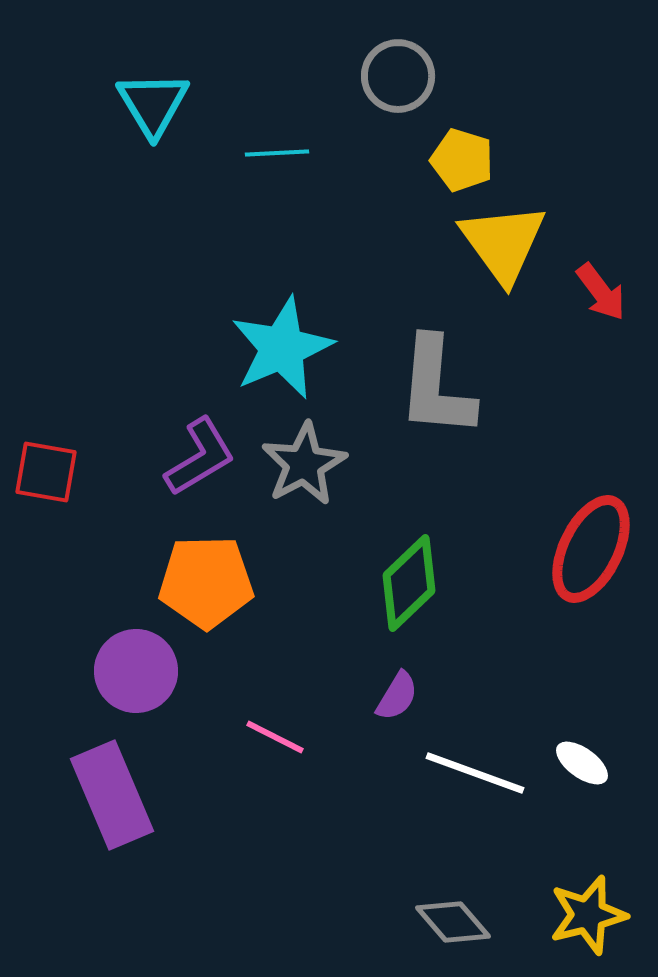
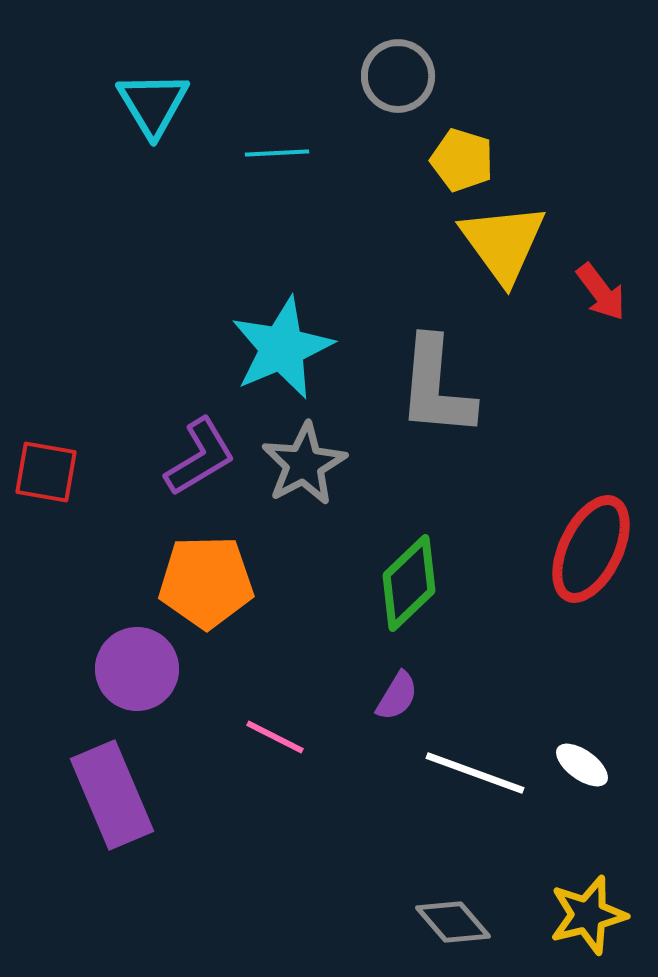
purple circle: moved 1 px right, 2 px up
white ellipse: moved 2 px down
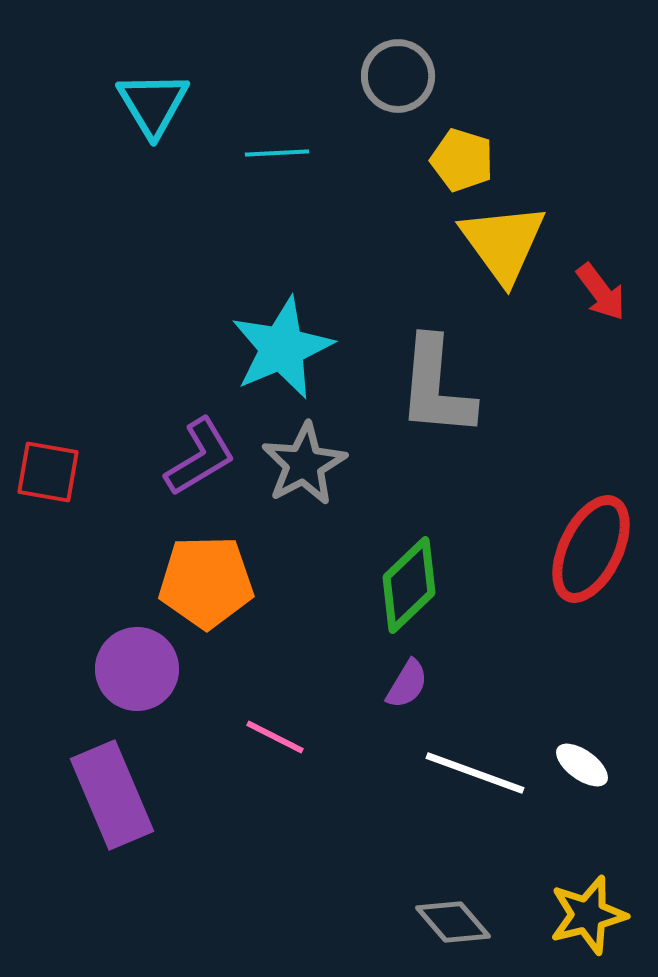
red square: moved 2 px right
green diamond: moved 2 px down
purple semicircle: moved 10 px right, 12 px up
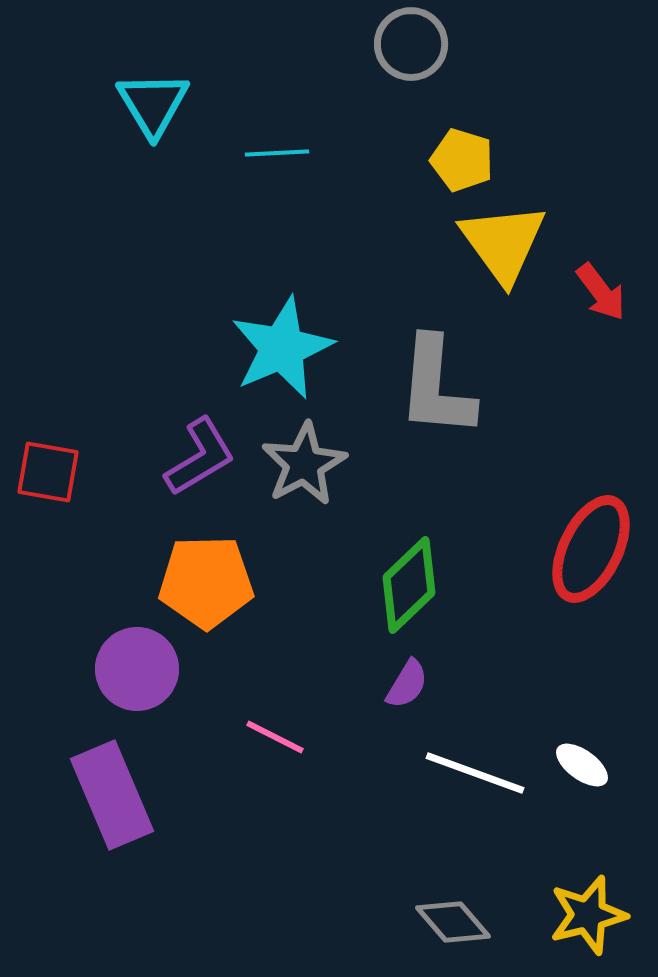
gray circle: moved 13 px right, 32 px up
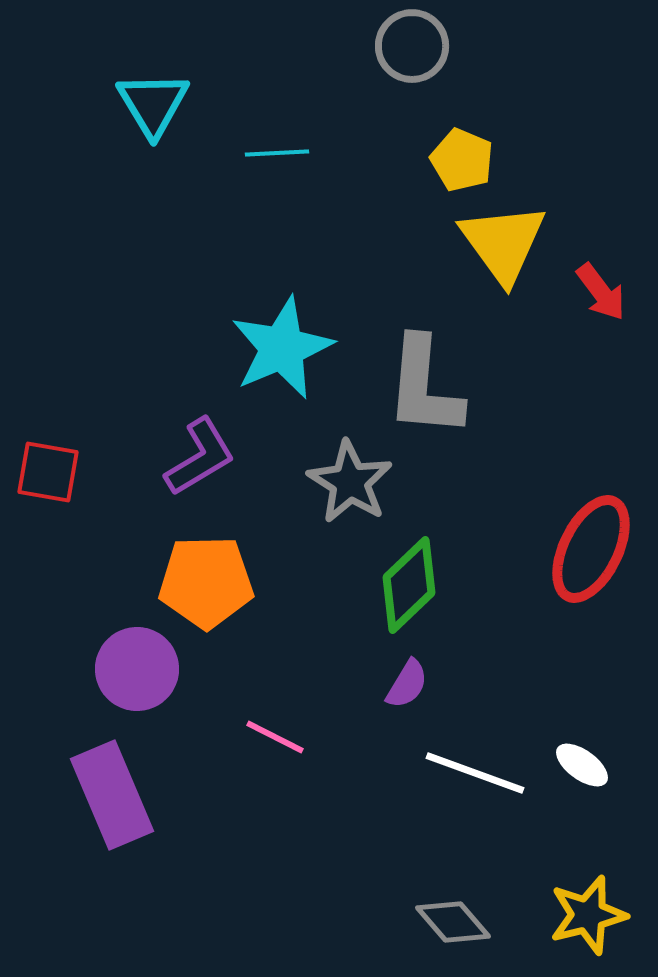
gray circle: moved 1 px right, 2 px down
yellow pentagon: rotated 6 degrees clockwise
gray L-shape: moved 12 px left
gray star: moved 46 px right, 18 px down; rotated 12 degrees counterclockwise
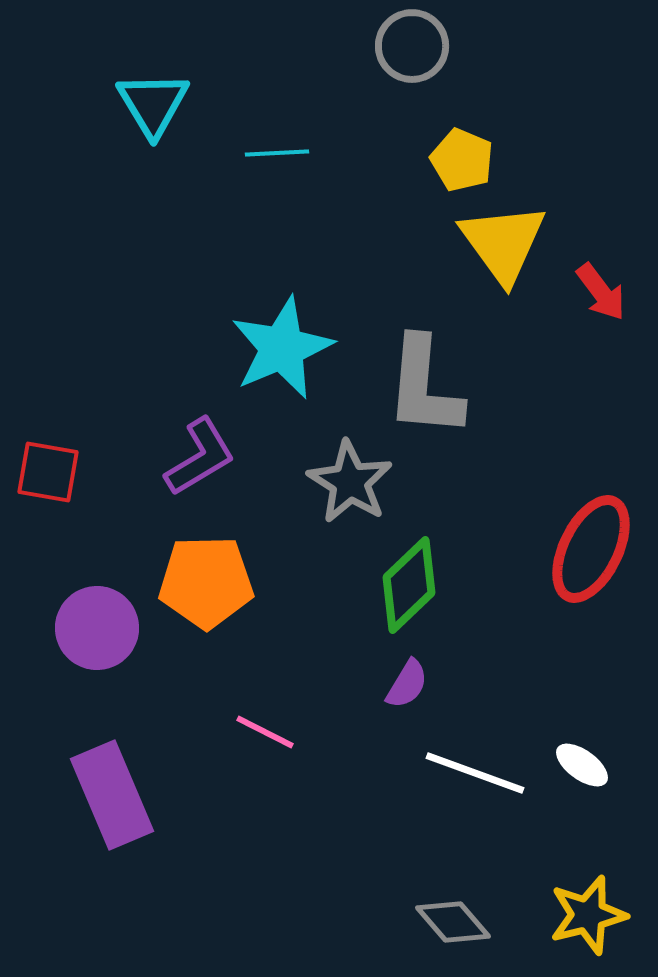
purple circle: moved 40 px left, 41 px up
pink line: moved 10 px left, 5 px up
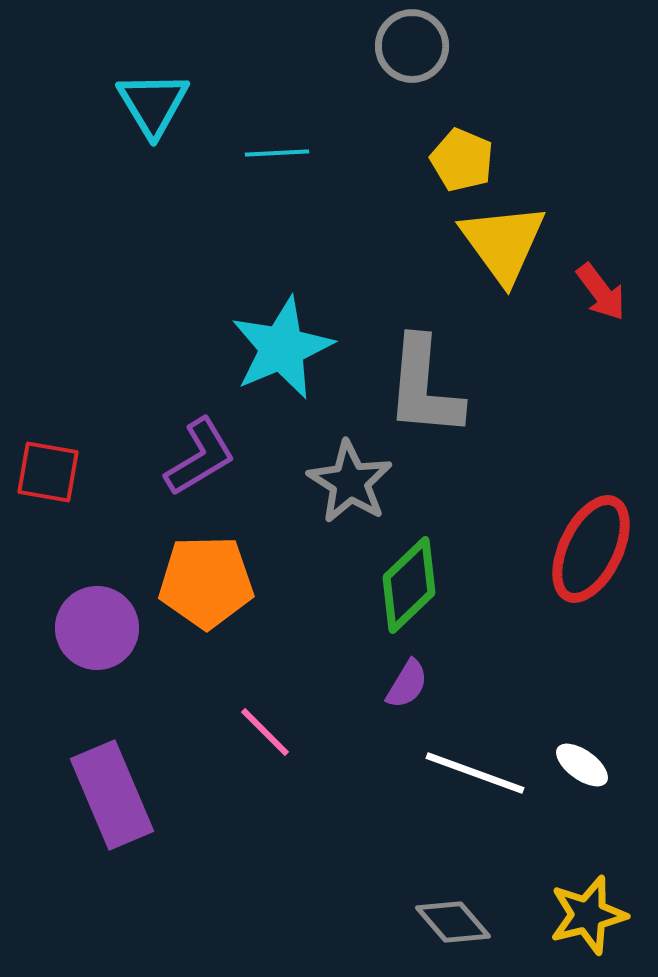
pink line: rotated 18 degrees clockwise
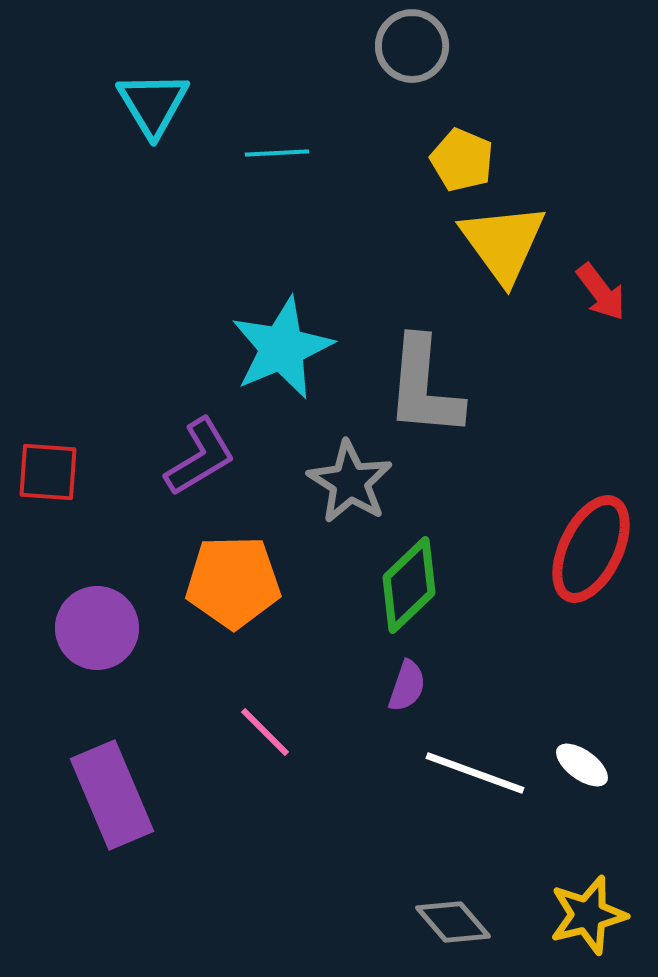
red square: rotated 6 degrees counterclockwise
orange pentagon: moved 27 px right
purple semicircle: moved 2 px down; rotated 12 degrees counterclockwise
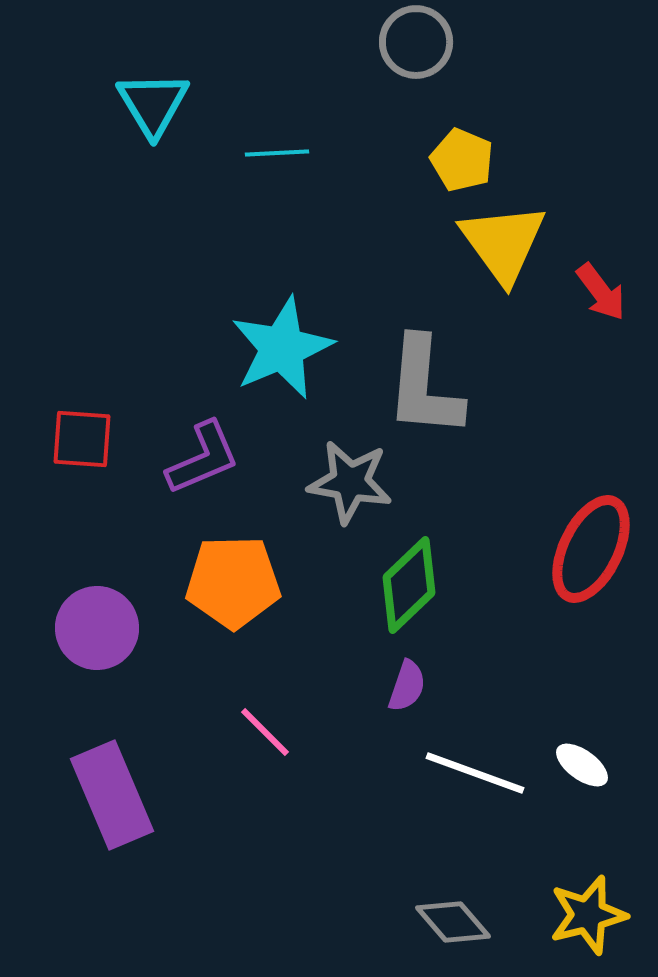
gray circle: moved 4 px right, 4 px up
purple L-shape: moved 3 px right, 1 px down; rotated 8 degrees clockwise
red square: moved 34 px right, 33 px up
gray star: rotated 22 degrees counterclockwise
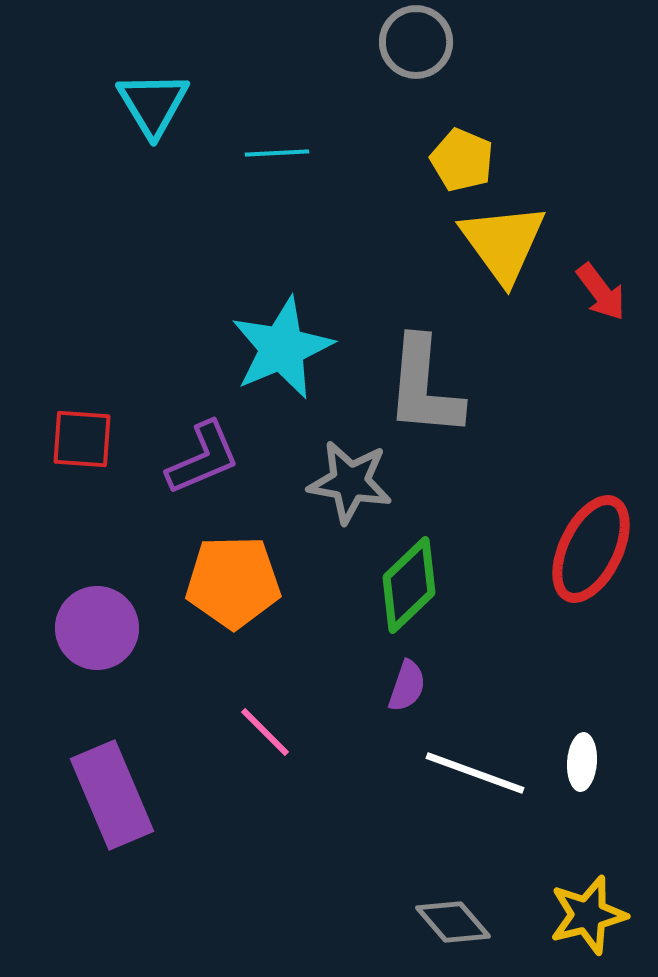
white ellipse: moved 3 px up; rotated 58 degrees clockwise
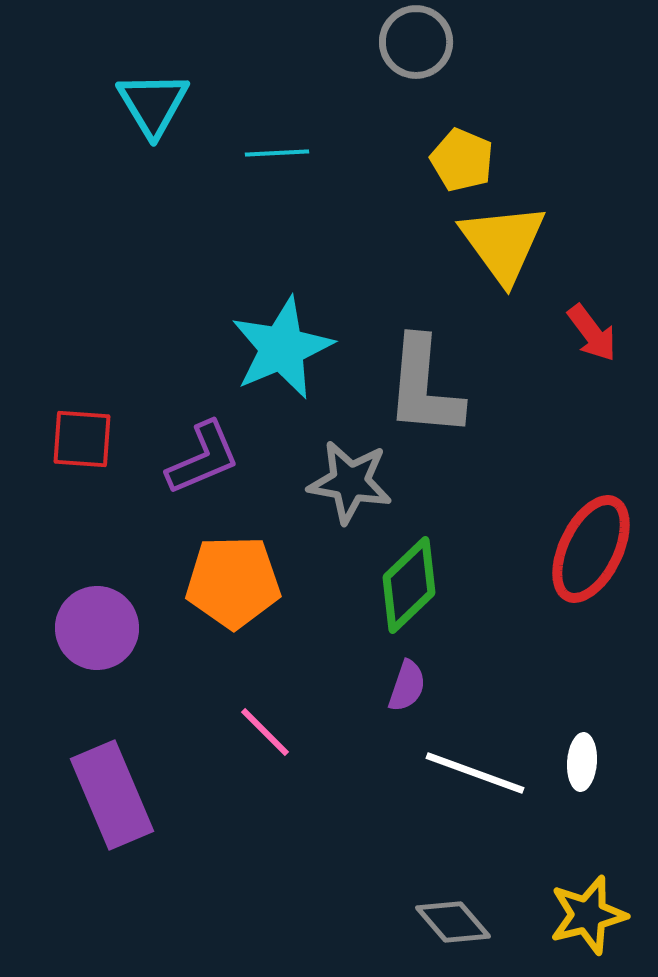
red arrow: moved 9 px left, 41 px down
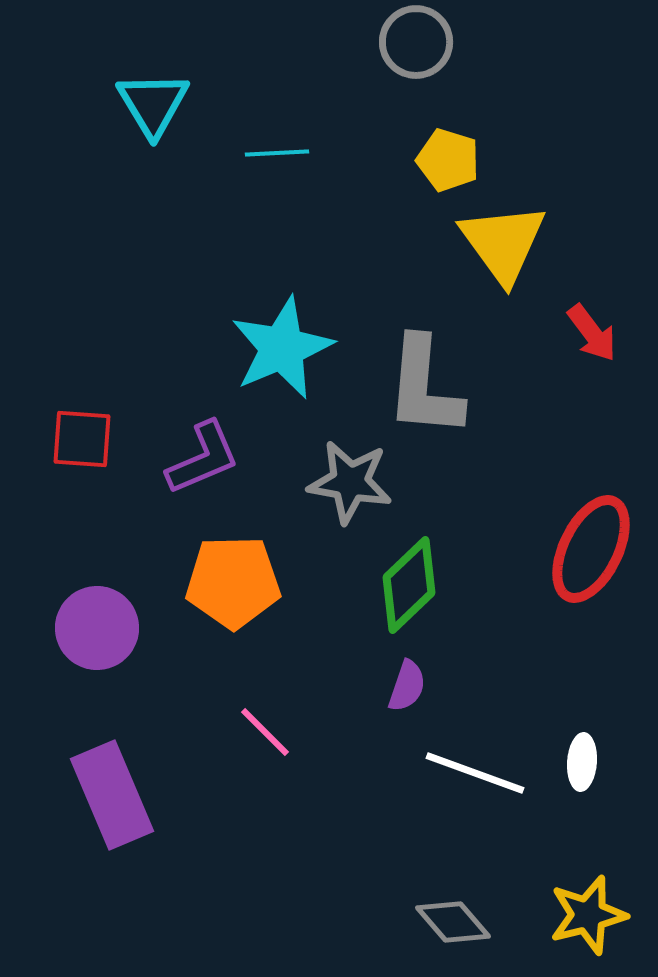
yellow pentagon: moved 14 px left; rotated 6 degrees counterclockwise
